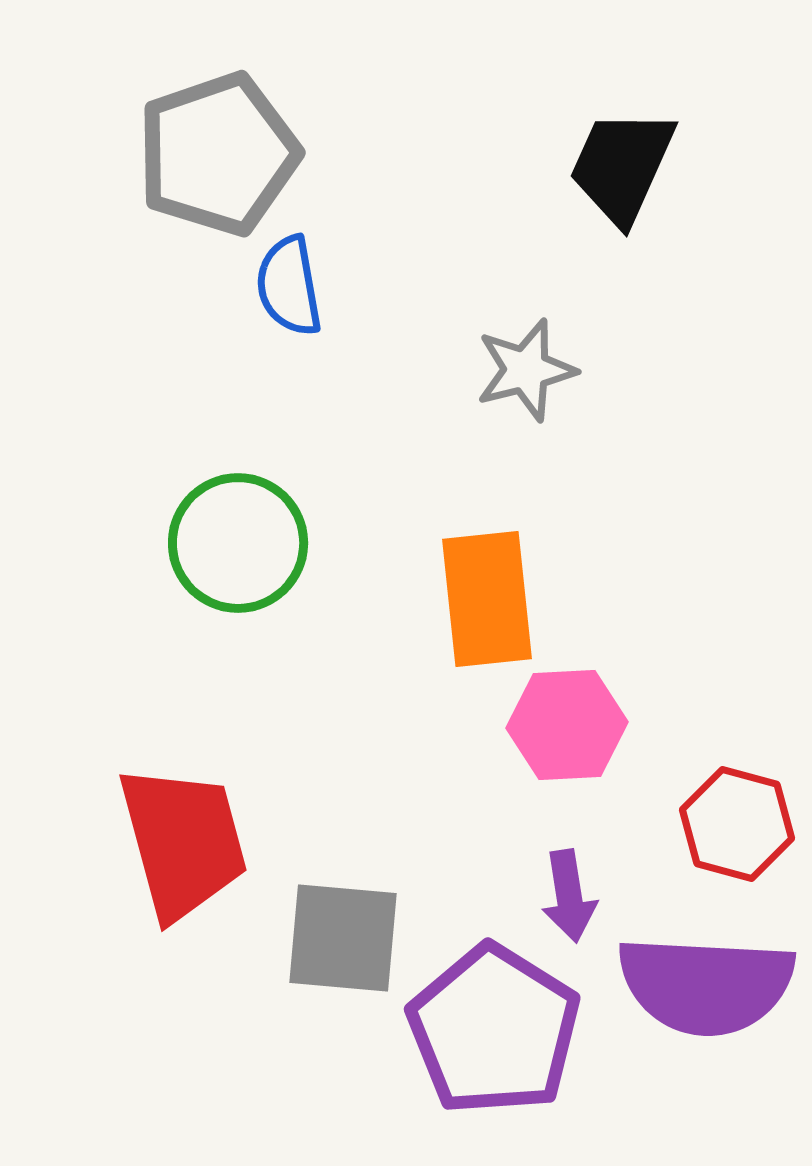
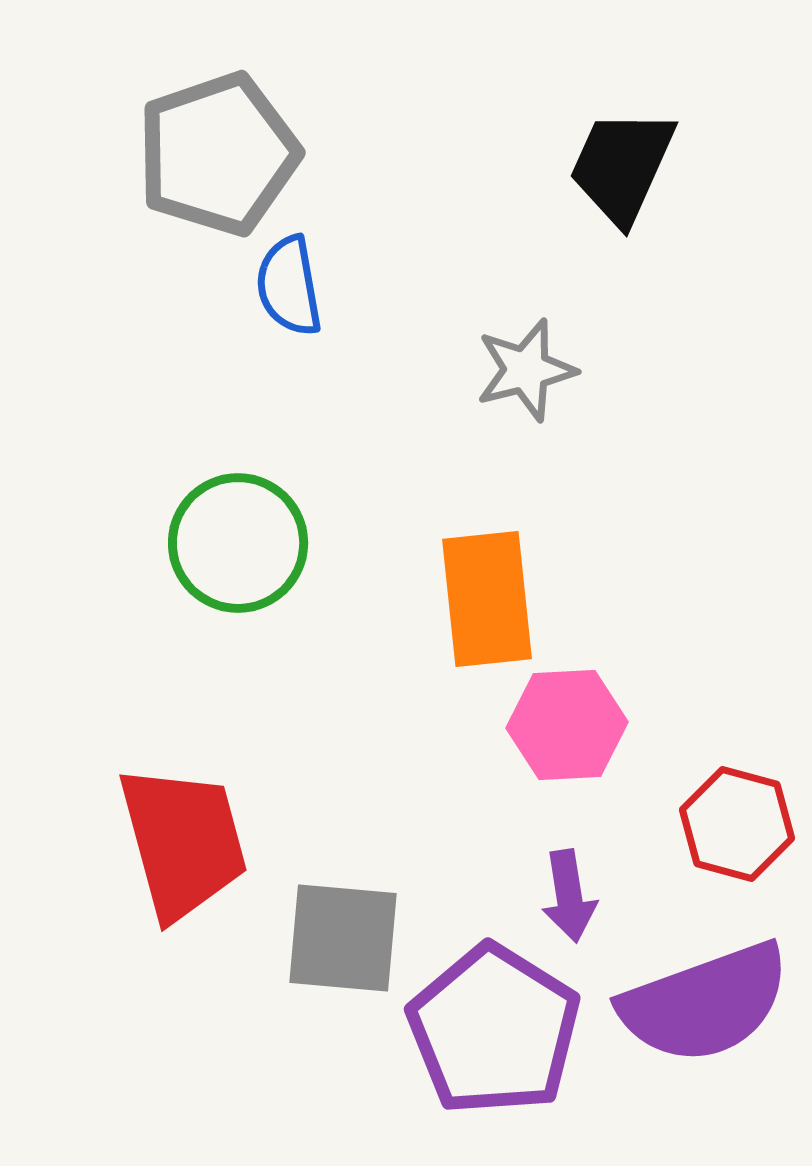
purple semicircle: moved 1 px left, 18 px down; rotated 23 degrees counterclockwise
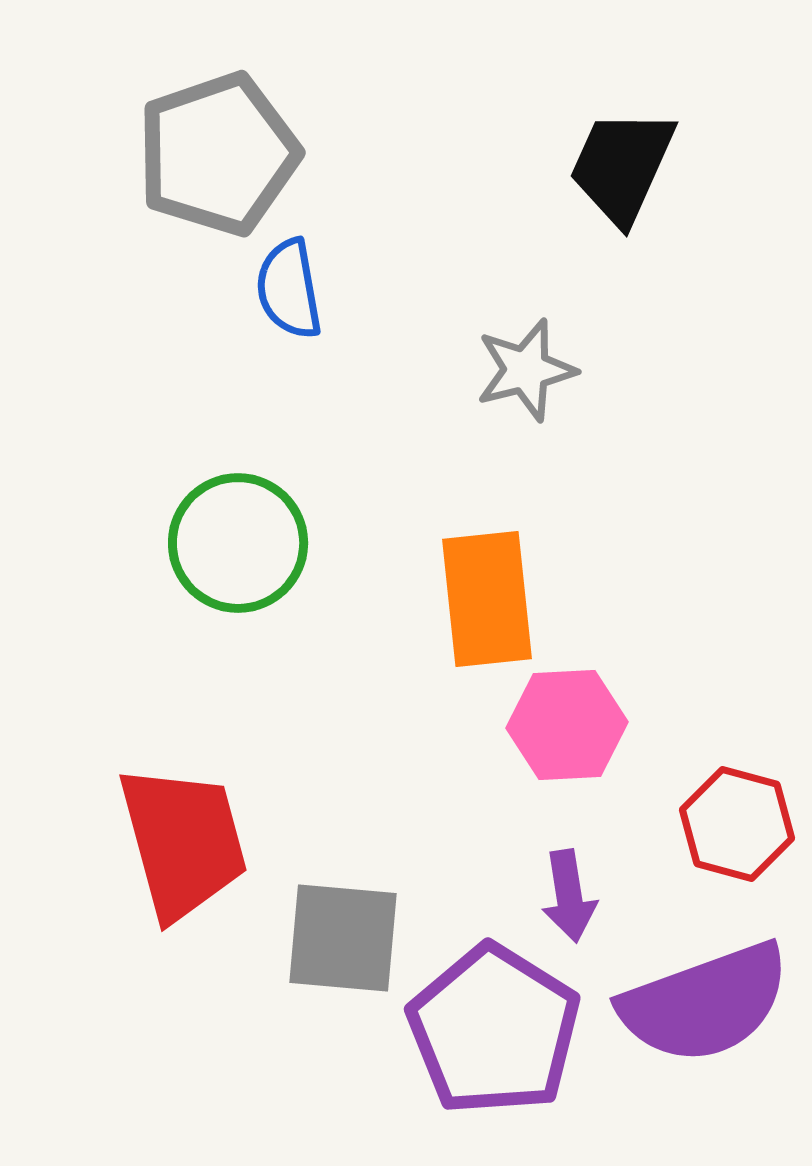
blue semicircle: moved 3 px down
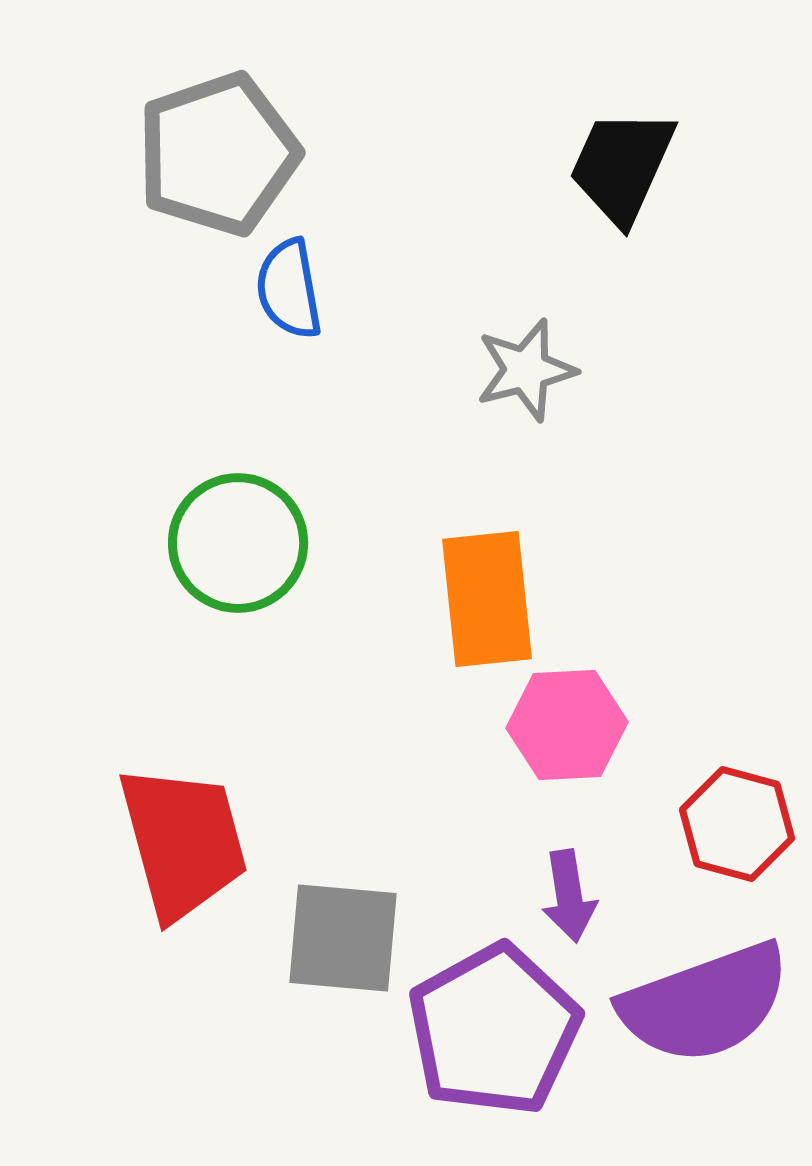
purple pentagon: rotated 11 degrees clockwise
